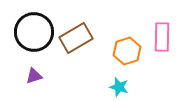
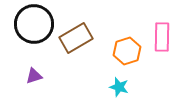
black circle: moved 8 px up
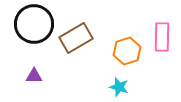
purple triangle: rotated 18 degrees clockwise
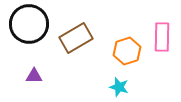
black circle: moved 5 px left
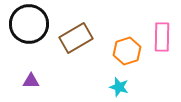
purple triangle: moved 3 px left, 5 px down
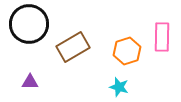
brown rectangle: moved 3 px left, 9 px down
purple triangle: moved 1 px left, 1 px down
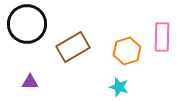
black circle: moved 2 px left
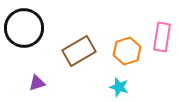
black circle: moved 3 px left, 4 px down
pink rectangle: rotated 8 degrees clockwise
brown rectangle: moved 6 px right, 4 px down
purple triangle: moved 7 px right, 1 px down; rotated 18 degrees counterclockwise
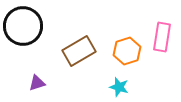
black circle: moved 1 px left, 2 px up
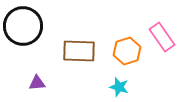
pink rectangle: rotated 44 degrees counterclockwise
brown rectangle: rotated 32 degrees clockwise
purple triangle: rotated 12 degrees clockwise
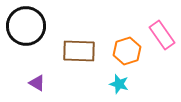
black circle: moved 3 px right
pink rectangle: moved 2 px up
purple triangle: rotated 36 degrees clockwise
cyan star: moved 3 px up
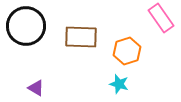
pink rectangle: moved 1 px left, 17 px up
brown rectangle: moved 2 px right, 14 px up
purple triangle: moved 1 px left, 5 px down
